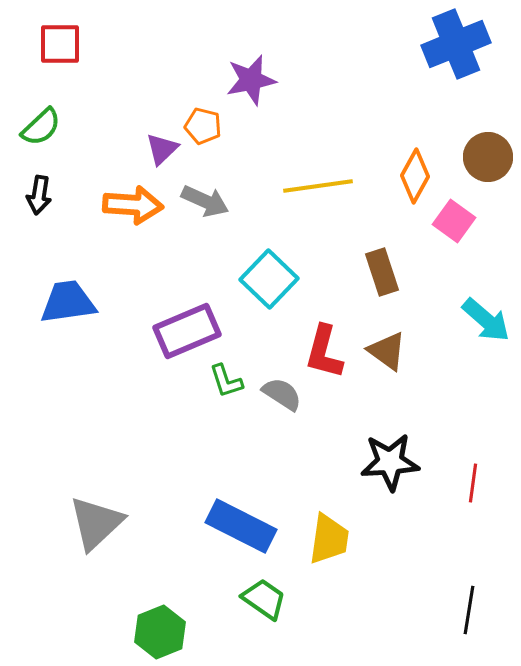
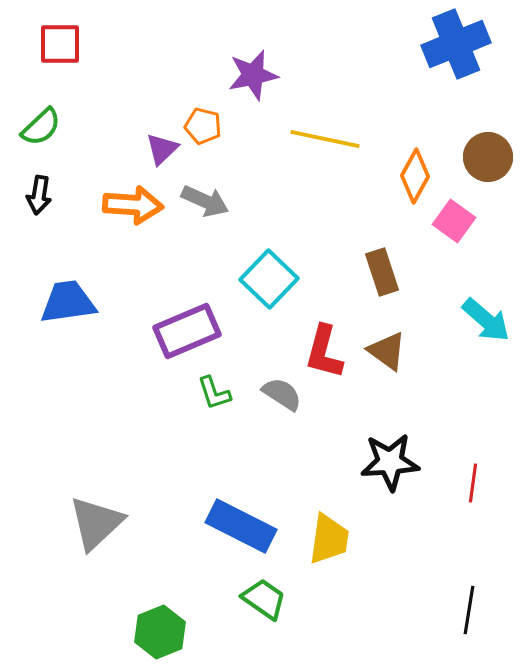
purple star: moved 2 px right, 5 px up
yellow line: moved 7 px right, 47 px up; rotated 20 degrees clockwise
green L-shape: moved 12 px left, 12 px down
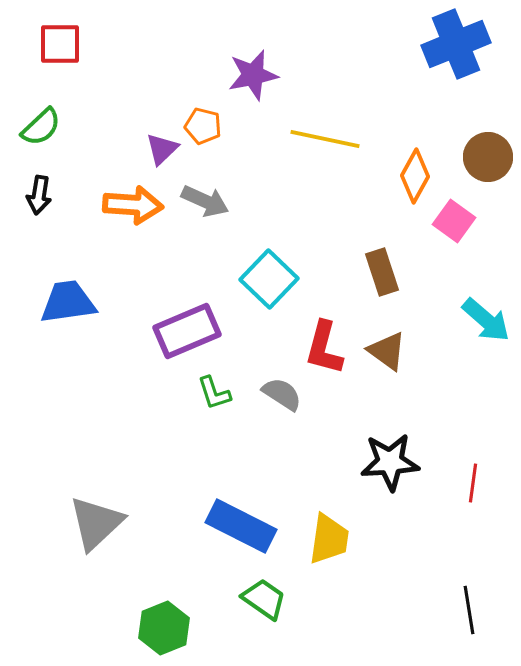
red L-shape: moved 4 px up
black line: rotated 18 degrees counterclockwise
green hexagon: moved 4 px right, 4 px up
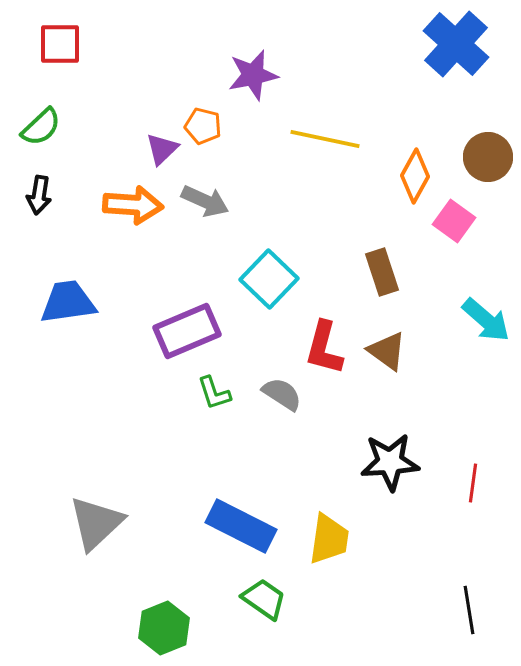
blue cross: rotated 26 degrees counterclockwise
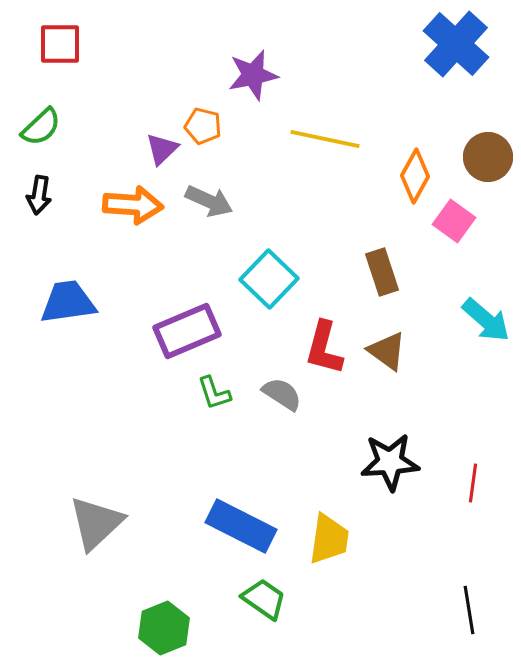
gray arrow: moved 4 px right
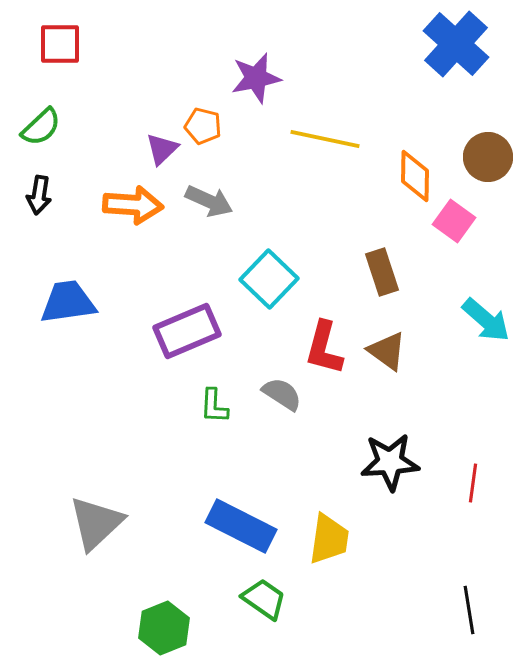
purple star: moved 3 px right, 3 px down
orange diamond: rotated 28 degrees counterclockwise
green L-shape: moved 13 px down; rotated 21 degrees clockwise
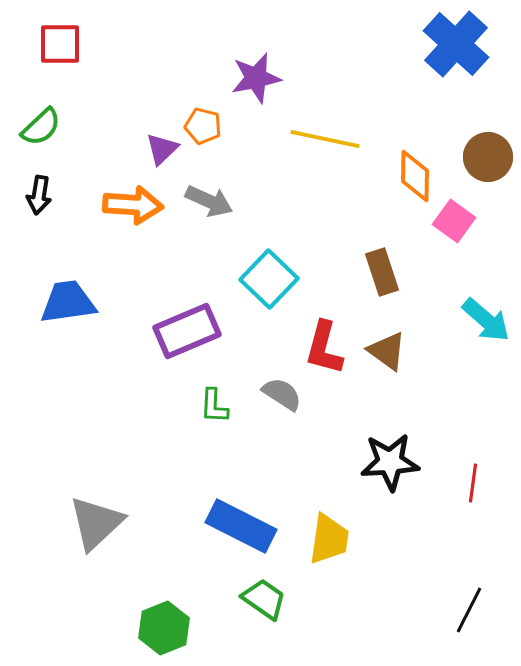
black line: rotated 36 degrees clockwise
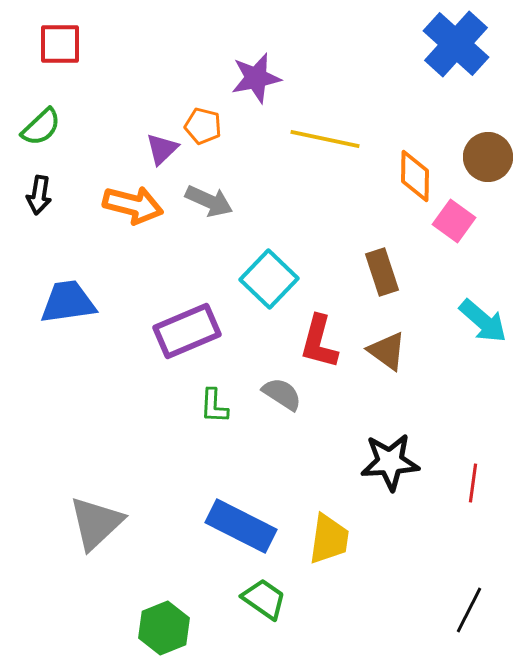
orange arrow: rotated 10 degrees clockwise
cyan arrow: moved 3 px left, 1 px down
red L-shape: moved 5 px left, 6 px up
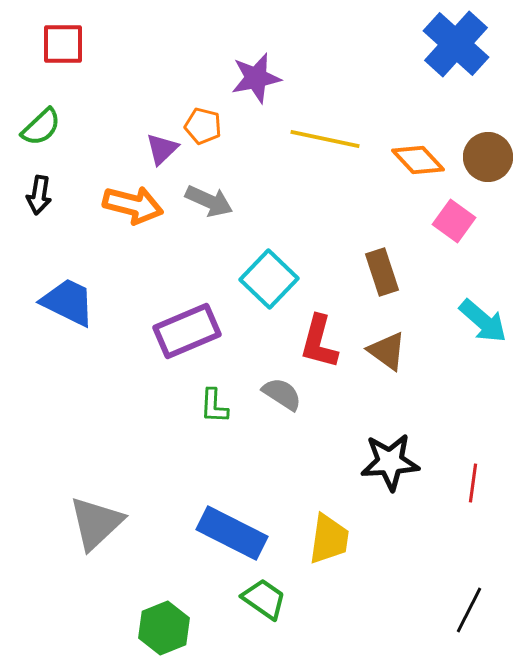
red square: moved 3 px right
orange diamond: moved 3 px right, 16 px up; rotated 44 degrees counterclockwise
blue trapezoid: rotated 34 degrees clockwise
blue rectangle: moved 9 px left, 7 px down
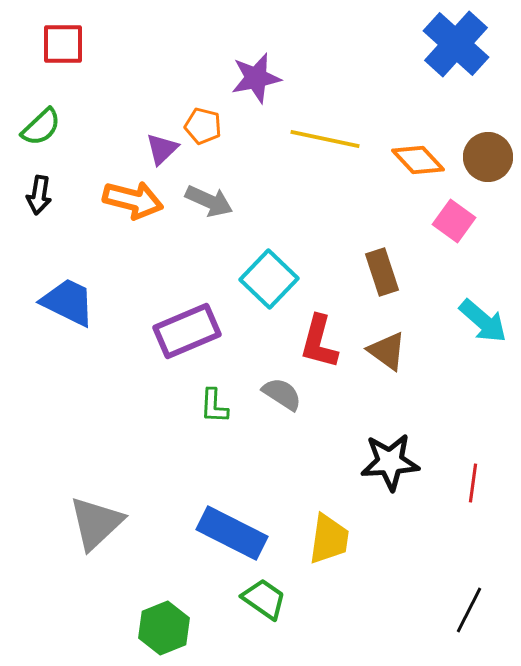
orange arrow: moved 5 px up
